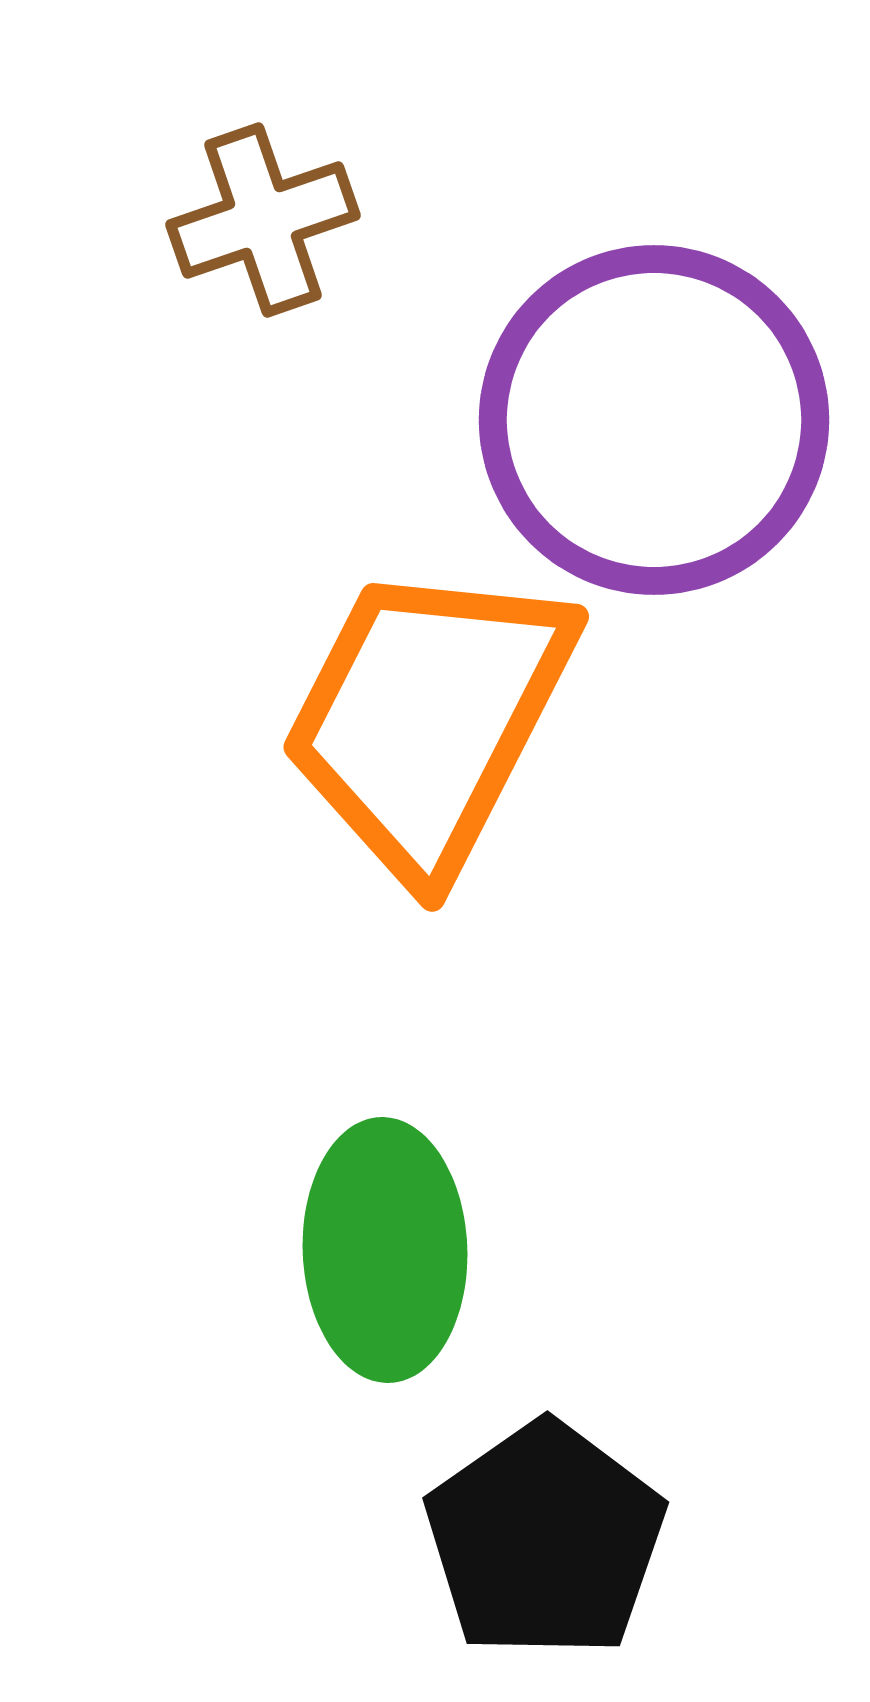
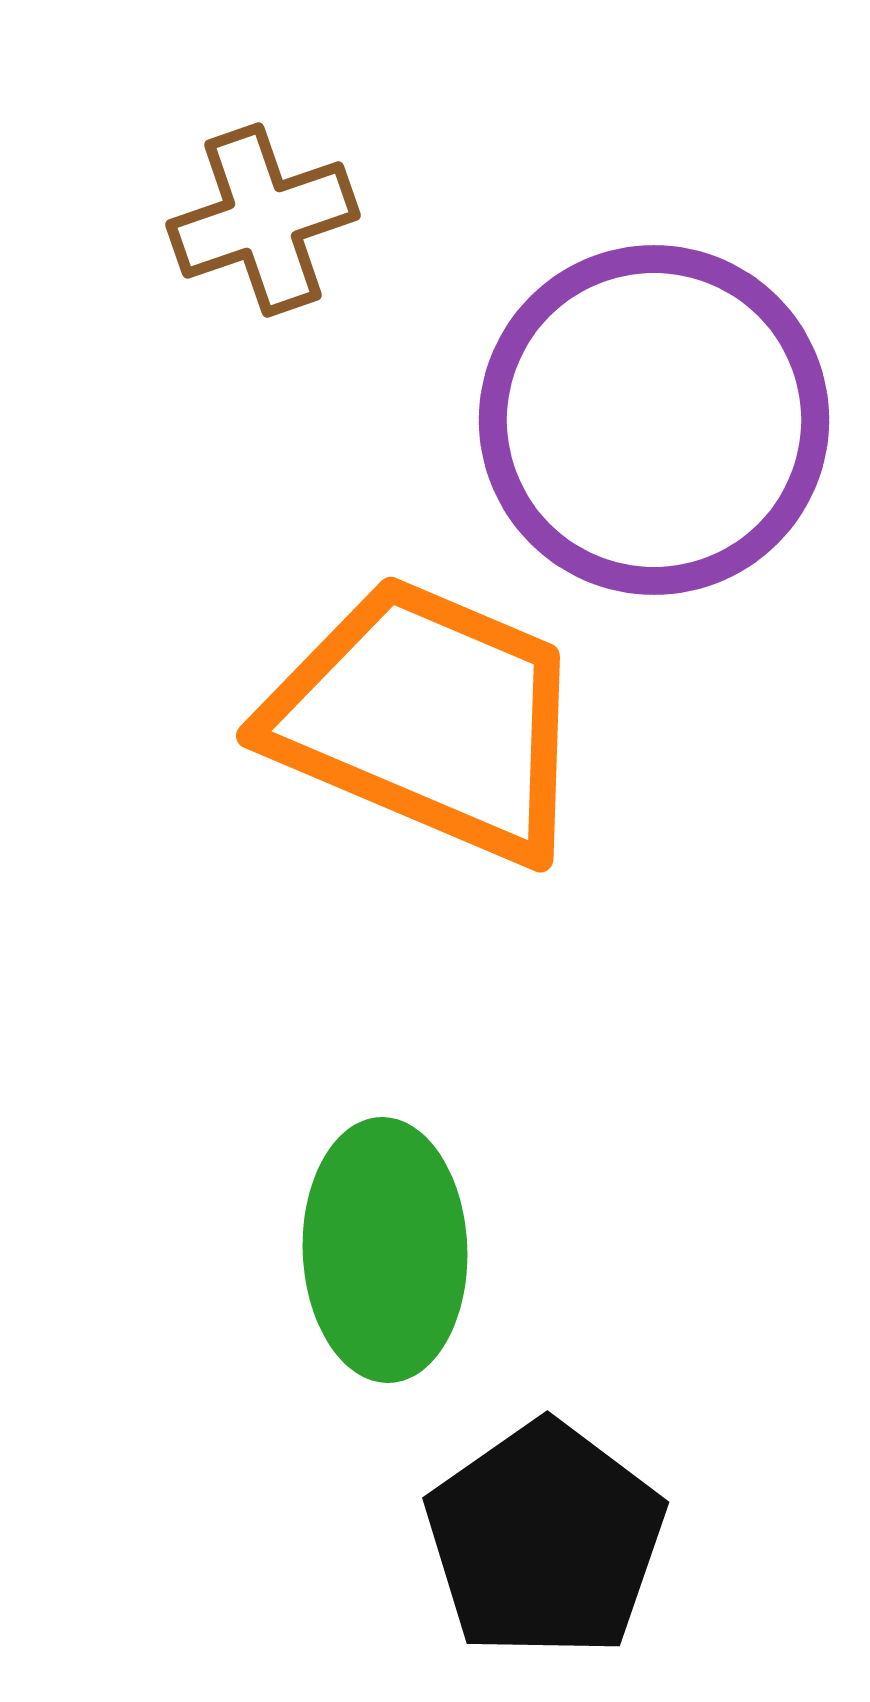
orange trapezoid: rotated 86 degrees clockwise
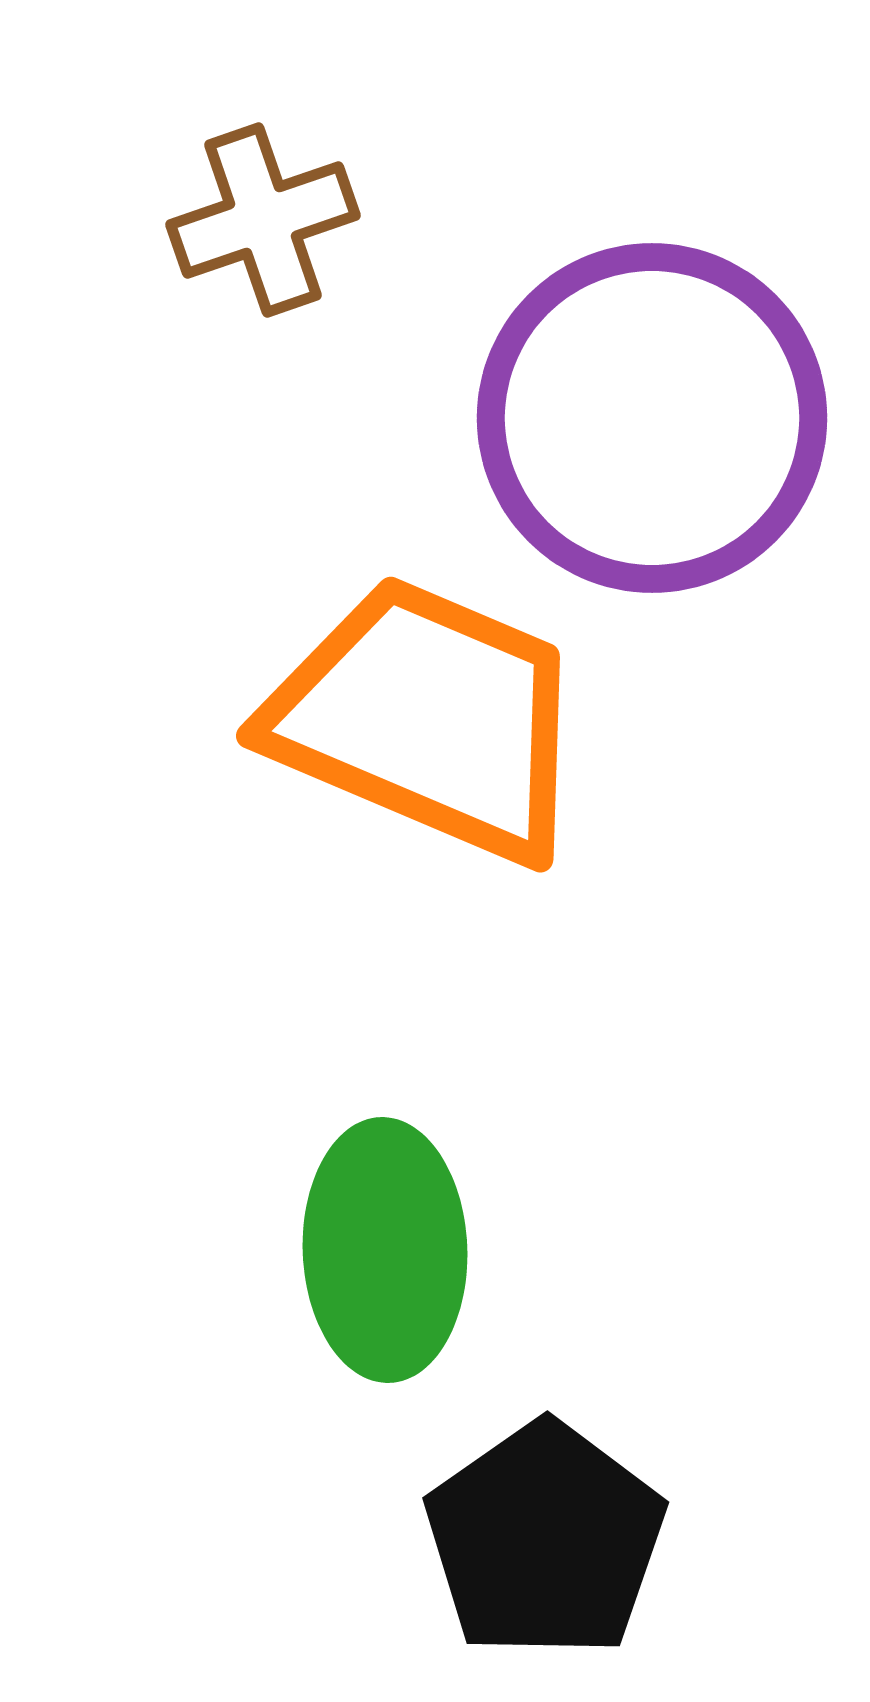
purple circle: moved 2 px left, 2 px up
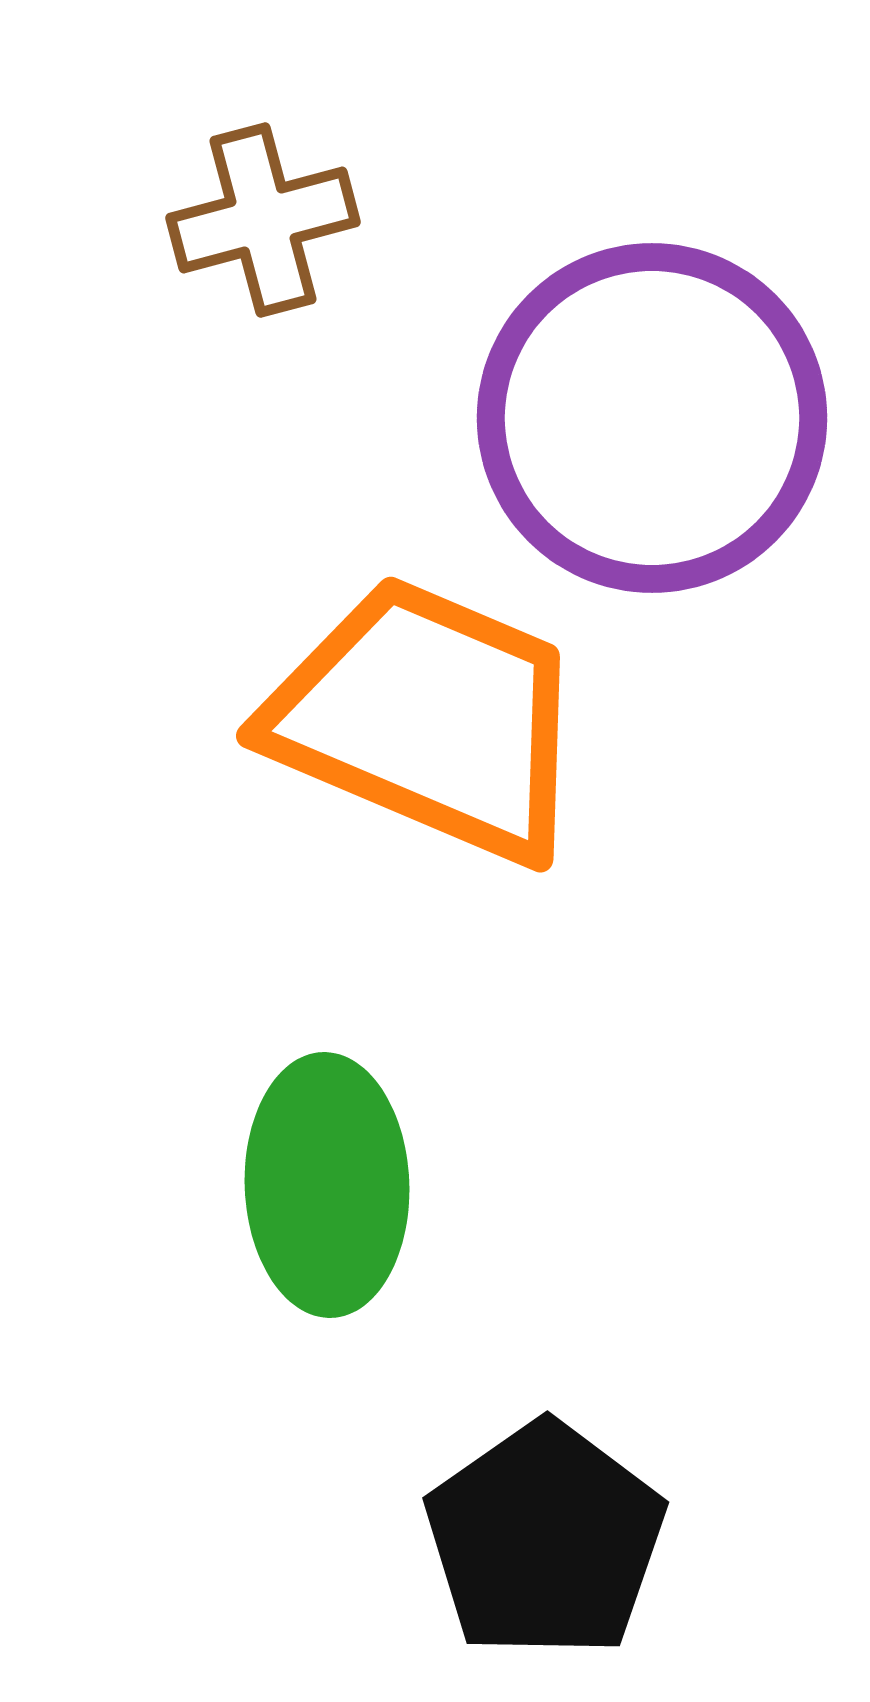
brown cross: rotated 4 degrees clockwise
green ellipse: moved 58 px left, 65 px up
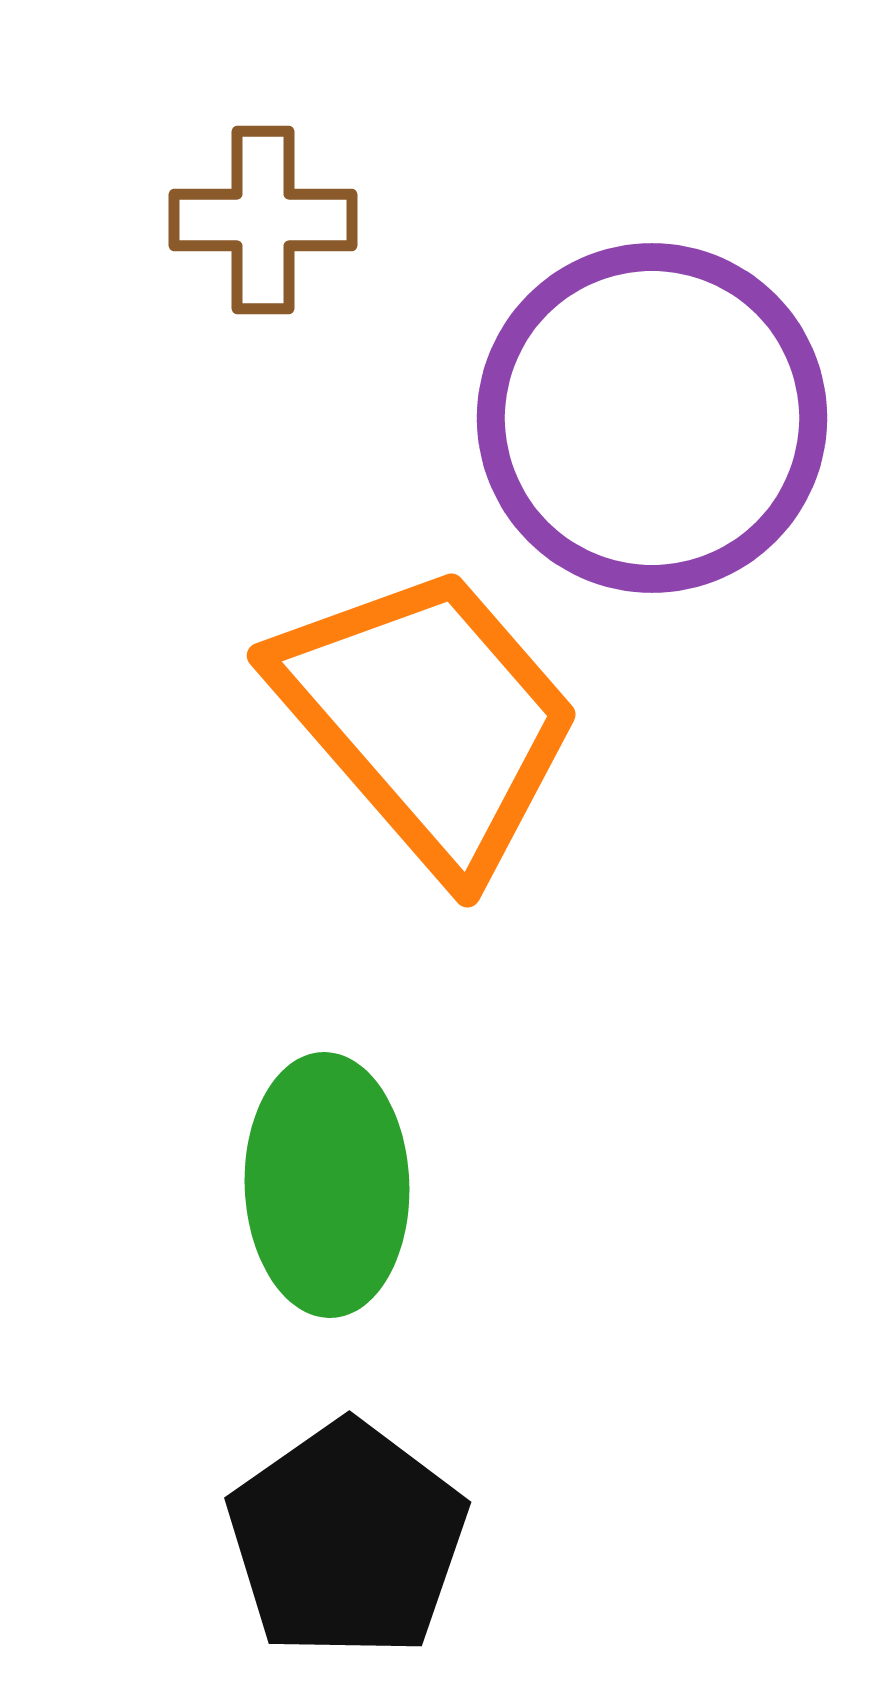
brown cross: rotated 15 degrees clockwise
orange trapezoid: rotated 26 degrees clockwise
black pentagon: moved 198 px left
